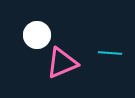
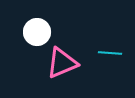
white circle: moved 3 px up
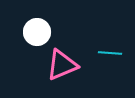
pink triangle: moved 2 px down
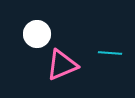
white circle: moved 2 px down
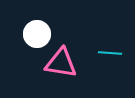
pink triangle: moved 1 px left, 2 px up; rotated 32 degrees clockwise
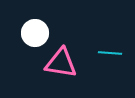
white circle: moved 2 px left, 1 px up
